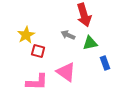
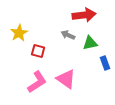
red arrow: rotated 80 degrees counterclockwise
yellow star: moved 7 px left, 2 px up
pink triangle: moved 7 px down
pink L-shape: rotated 35 degrees counterclockwise
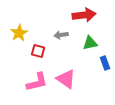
gray arrow: moved 7 px left; rotated 32 degrees counterclockwise
pink L-shape: rotated 20 degrees clockwise
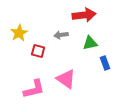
pink L-shape: moved 3 px left, 7 px down
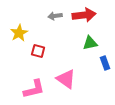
gray arrow: moved 6 px left, 19 px up
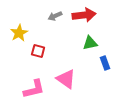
gray arrow: rotated 16 degrees counterclockwise
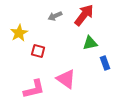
red arrow: rotated 45 degrees counterclockwise
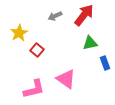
red square: moved 1 px left, 1 px up; rotated 24 degrees clockwise
